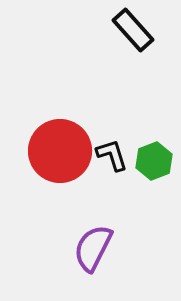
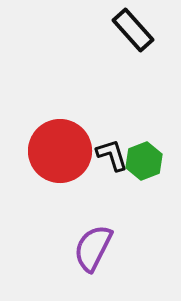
green hexagon: moved 10 px left
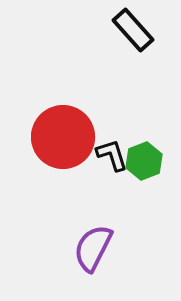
red circle: moved 3 px right, 14 px up
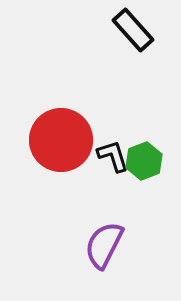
red circle: moved 2 px left, 3 px down
black L-shape: moved 1 px right, 1 px down
purple semicircle: moved 11 px right, 3 px up
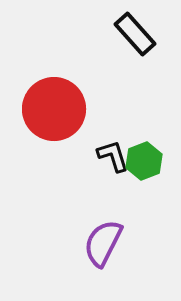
black rectangle: moved 2 px right, 4 px down
red circle: moved 7 px left, 31 px up
purple semicircle: moved 1 px left, 2 px up
